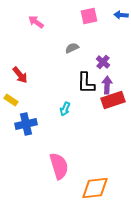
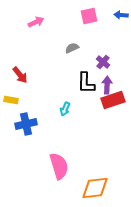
pink arrow: rotated 119 degrees clockwise
yellow rectangle: rotated 24 degrees counterclockwise
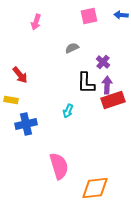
pink arrow: rotated 133 degrees clockwise
cyan arrow: moved 3 px right, 2 px down
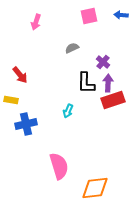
purple arrow: moved 1 px right, 2 px up
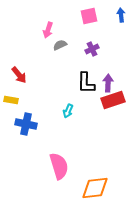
blue arrow: rotated 80 degrees clockwise
pink arrow: moved 12 px right, 8 px down
gray semicircle: moved 12 px left, 3 px up
purple cross: moved 11 px left, 13 px up; rotated 24 degrees clockwise
red arrow: moved 1 px left
blue cross: rotated 25 degrees clockwise
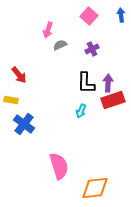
pink square: rotated 36 degrees counterclockwise
cyan arrow: moved 13 px right
blue cross: moved 2 px left; rotated 25 degrees clockwise
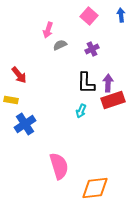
blue cross: moved 1 px right; rotated 20 degrees clockwise
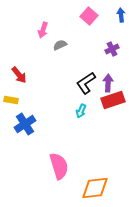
pink arrow: moved 5 px left
purple cross: moved 20 px right
black L-shape: rotated 55 degrees clockwise
